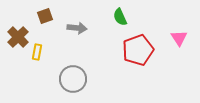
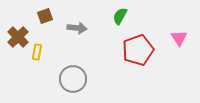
green semicircle: moved 1 px up; rotated 54 degrees clockwise
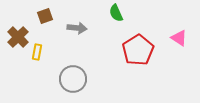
green semicircle: moved 4 px left, 3 px up; rotated 54 degrees counterclockwise
pink triangle: rotated 24 degrees counterclockwise
red pentagon: rotated 12 degrees counterclockwise
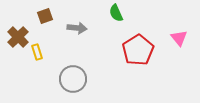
pink triangle: rotated 18 degrees clockwise
yellow rectangle: rotated 28 degrees counterclockwise
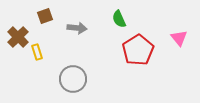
green semicircle: moved 3 px right, 6 px down
